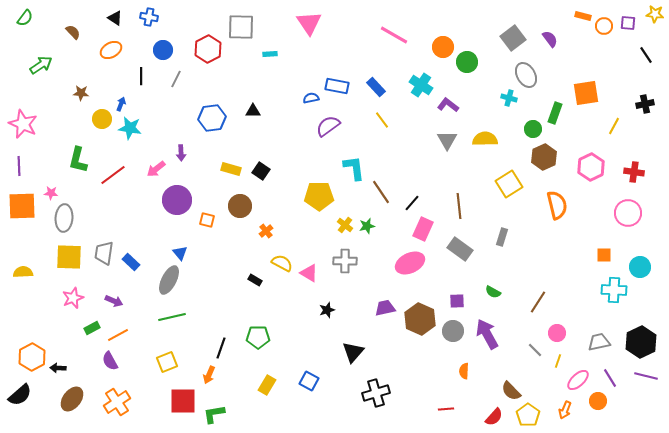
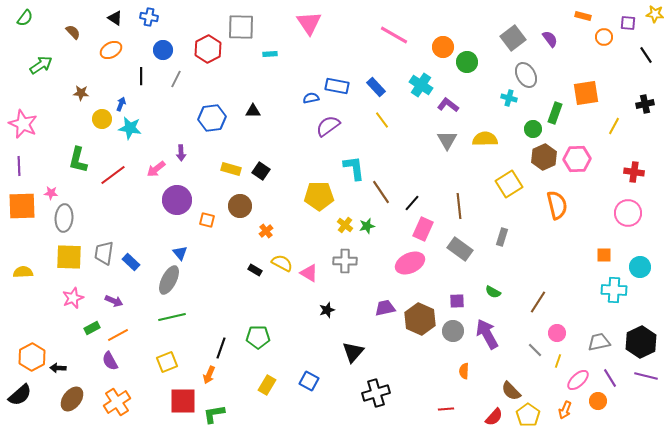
orange circle at (604, 26): moved 11 px down
pink hexagon at (591, 167): moved 14 px left, 8 px up; rotated 24 degrees clockwise
black rectangle at (255, 280): moved 10 px up
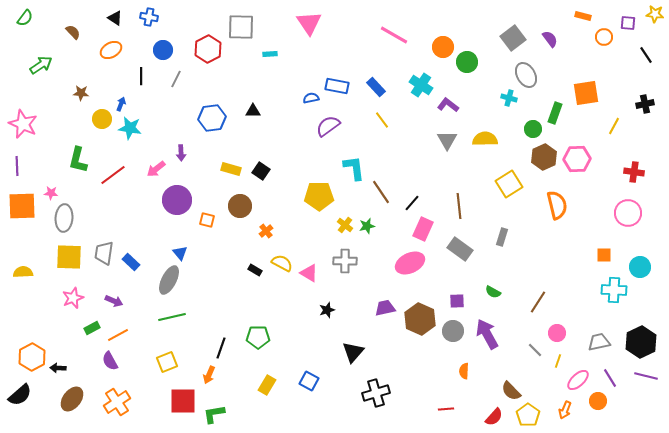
purple line at (19, 166): moved 2 px left
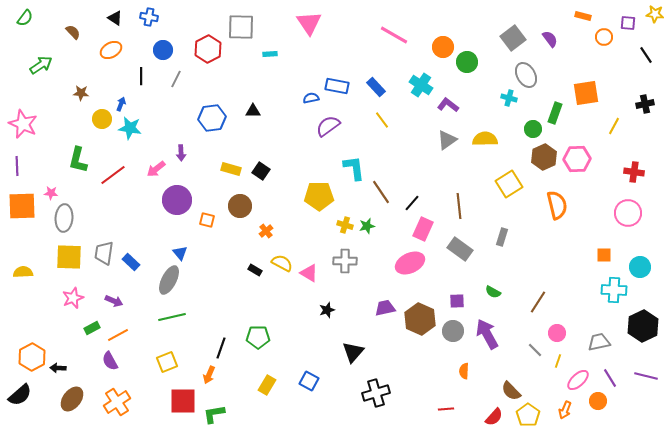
gray triangle at (447, 140): rotated 25 degrees clockwise
yellow cross at (345, 225): rotated 21 degrees counterclockwise
black hexagon at (641, 342): moved 2 px right, 16 px up
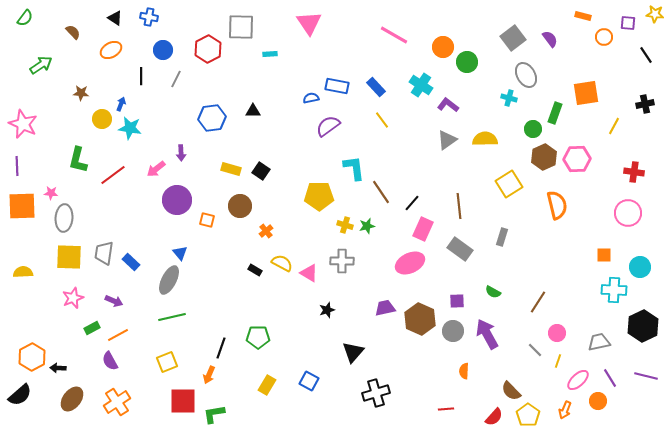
gray cross at (345, 261): moved 3 px left
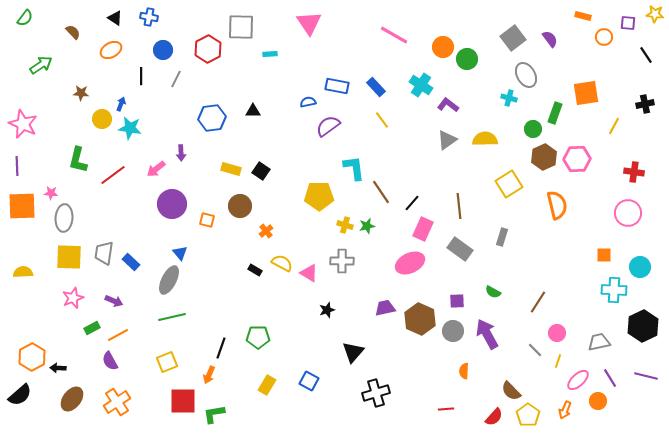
green circle at (467, 62): moved 3 px up
blue semicircle at (311, 98): moved 3 px left, 4 px down
purple circle at (177, 200): moved 5 px left, 4 px down
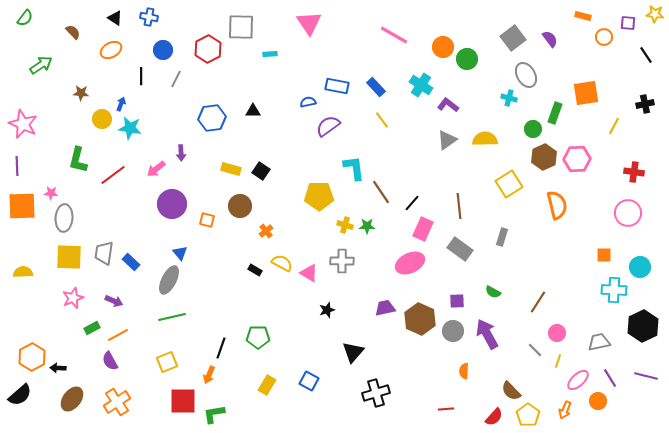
green star at (367, 226): rotated 14 degrees clockwise
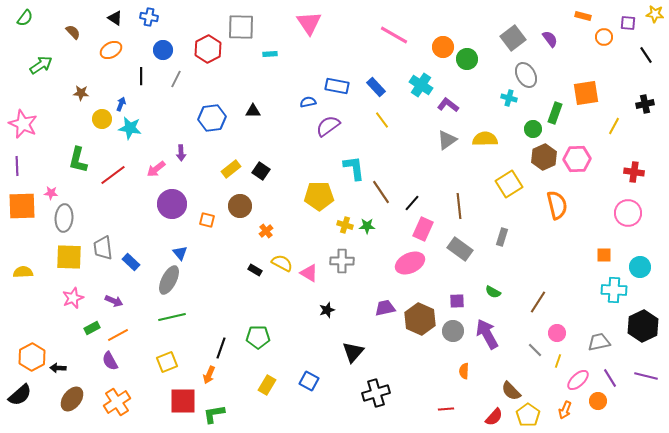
yellow rectangle at (231, 169): rotated 54 degrees counterclockwise
gray trapezoid at (104, 253): moved 1 px left, 5 px up; rotated 15 degrees counterclockwise
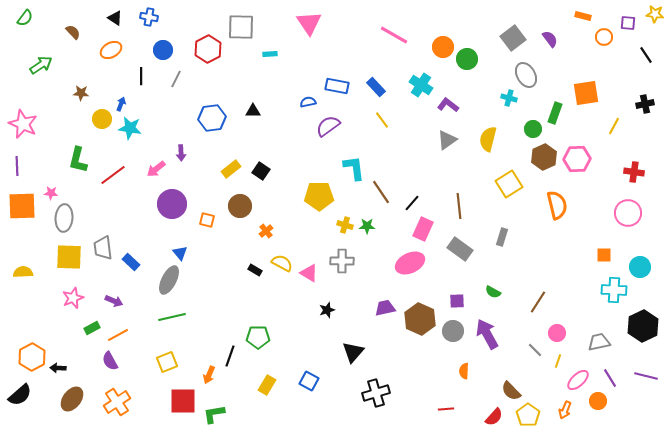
yellow semicircle at (485, 139): moved 3 px right; rotated 75 degrees counterclockwise
black line at (221, 348): moved 9 px right, 8 px down
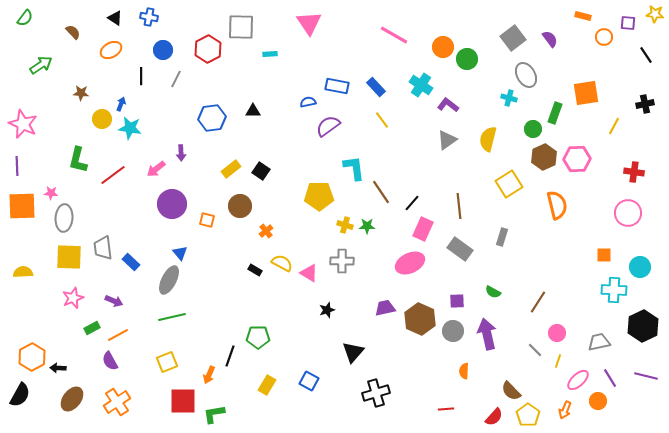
purple arrow at (487, 334): rotated 16 degrees clockwise
black semicircle at (20, 395): rotated 20 degrees counterclockwise
